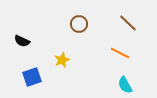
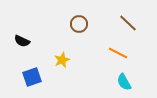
orange line: moved 2 px left
cyan semicircle: moved 1 px left, 3 px up
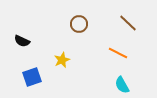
cyan semicircle: moved 2 px left, 3 px down
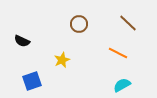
blue square: moved 4 px down
cyan semicircle: rotated 90 degrees clockwise
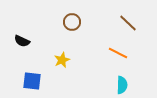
brown circle: moved 7 px left, 2 px up
blue square: rotated 24 degrees clockwise
cyan semicircle: rotated 120 degrees clockwise
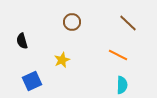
black semicircle: rotated 49 degrees clockwise
orange line: moved 2 px down
blue square: rotated 30 degrees counterclockwise
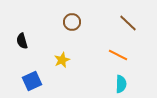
cyan semicircle: moved 1 px left, 1 px up
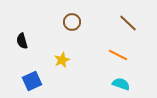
cyan semicircle: rotated 72 degrees counterclockwise
